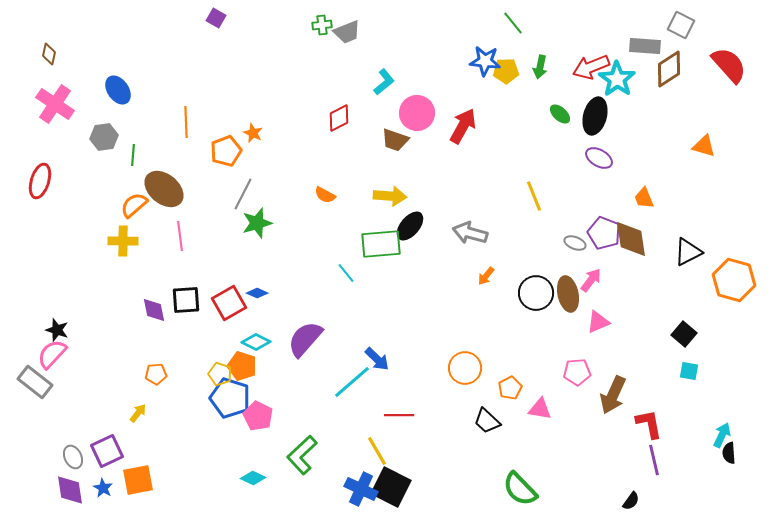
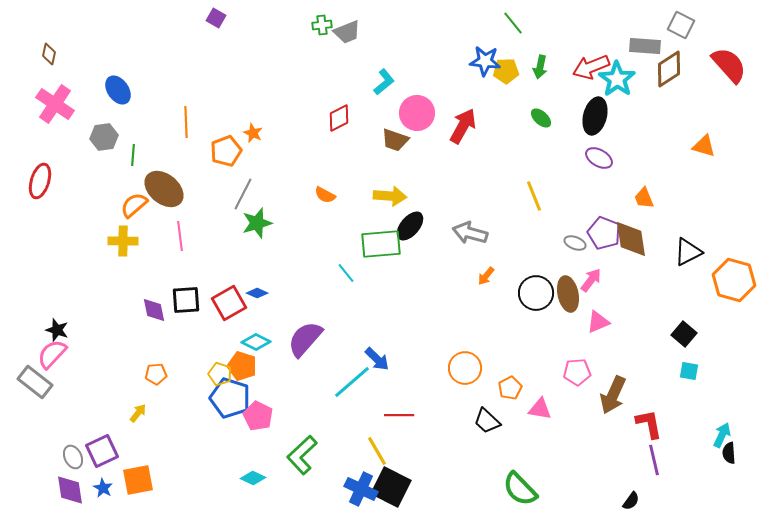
green ellipse at (560, 114): moved 19 px left, 4 px down
purple square at (107, 451): moved 5 px left
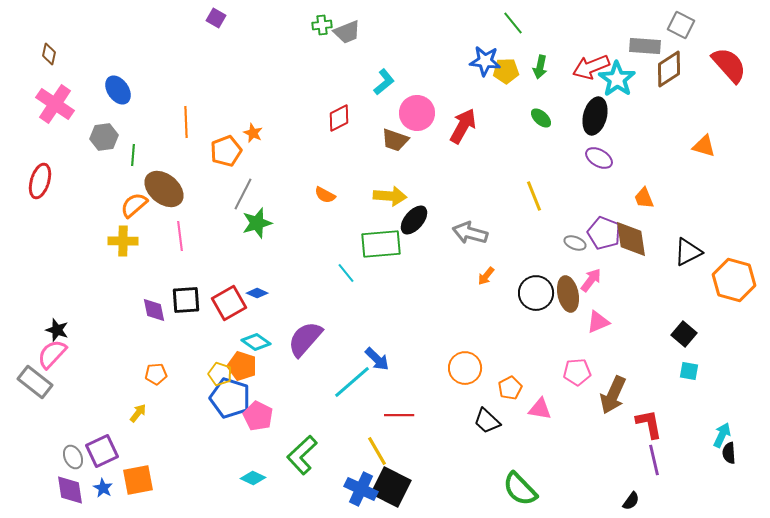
black ellipse at (410, 226): moved 4 px right, 6 px up
cyan diamond at (256, 342): rotated 8 degrees clockwise
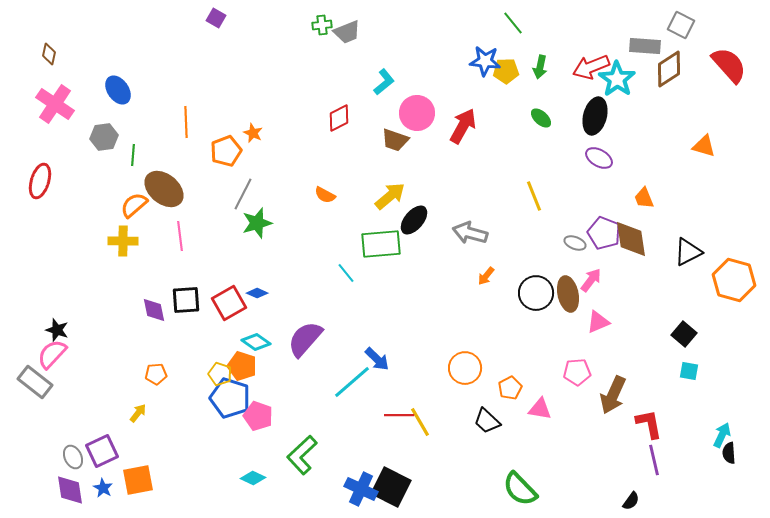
yellow arrow at (390, 196): rotated 44 degrees counterclockwise
pink pentagon at (258, 416): rotated 8 degrees counterclockwise
yellow line at (377, 451): moved 43 px right, 29 px up
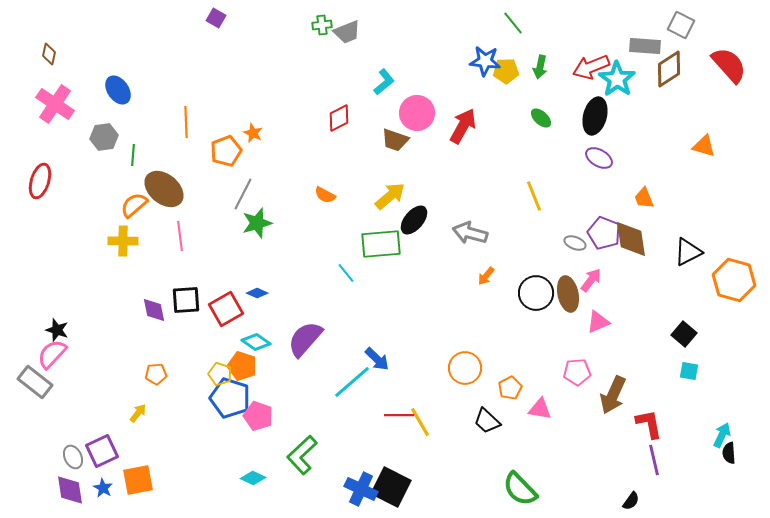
red square at (229, 303): moved 3 px left, 6 px down
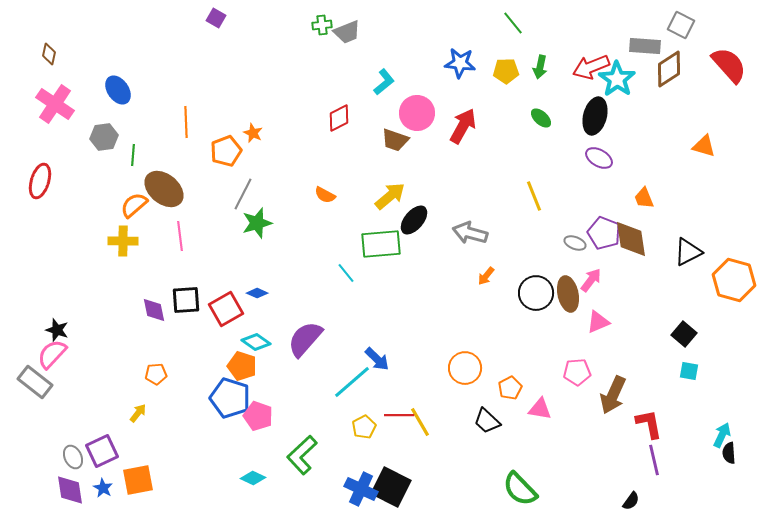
blue star at (485, 61): moved 25 px left, 2 px down
yellow pentagon at (220, 374): moved 144 px right, 53 px down; rotated 25 degrees clockwise
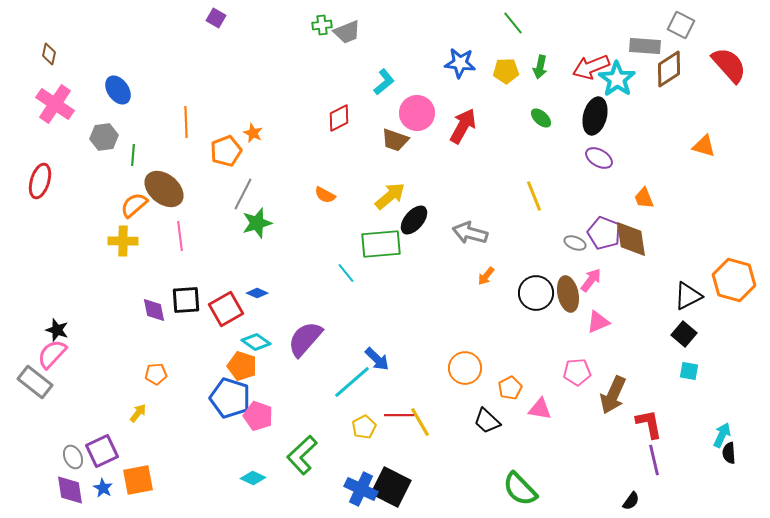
black triangle at (688, 252): moved 44 px down
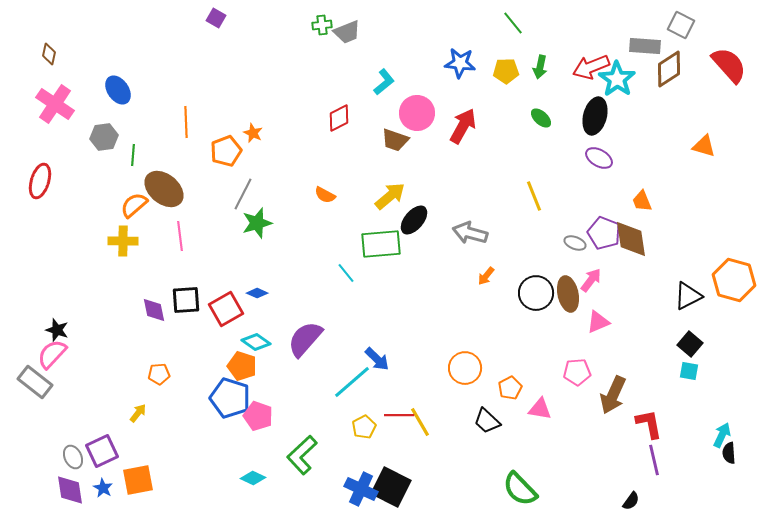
orange trapezoid at (644, 198): moved 2 px left, 3 px down
black square at (684, 334): moved 6 px right, 10 px down
orange pentagon at (156, 374): moved 3 px right
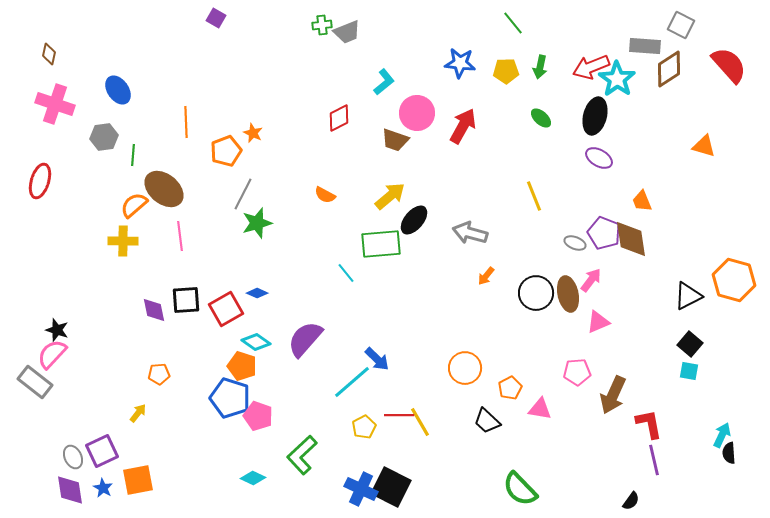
pink cross at (55, 104): rotated 15 degrees counterclockwise
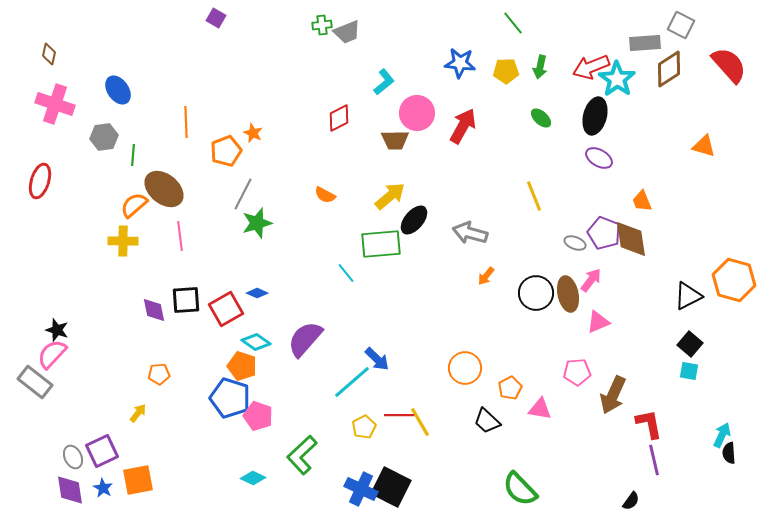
gray rectangle at (645, 46): moved 3 px up; rotated 8 degrees counterclockwise
brown trapezoid at (395, 140): rotated 20 degrees counterclockwise
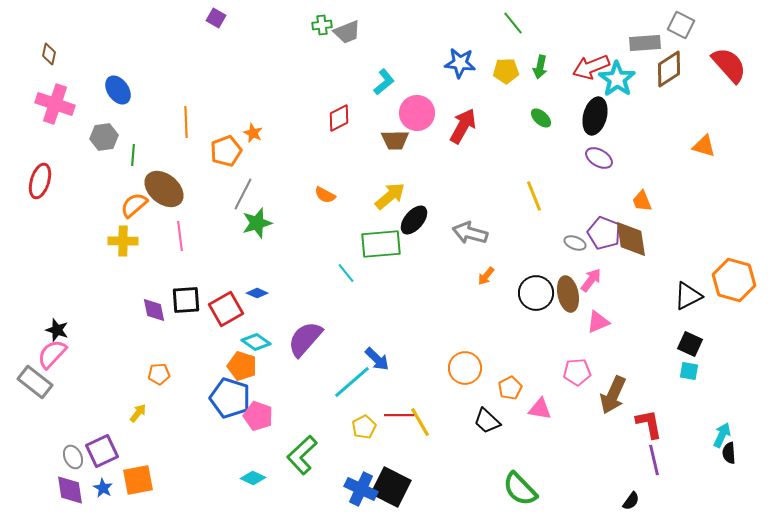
black square at (690, 344): rotated 15 degrees counterclockwise
